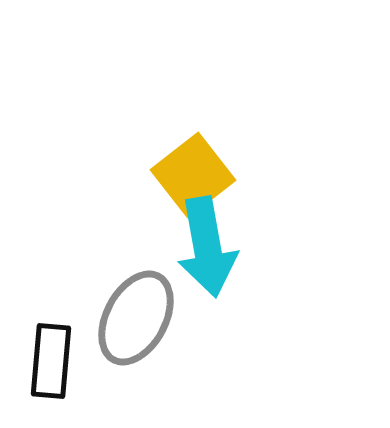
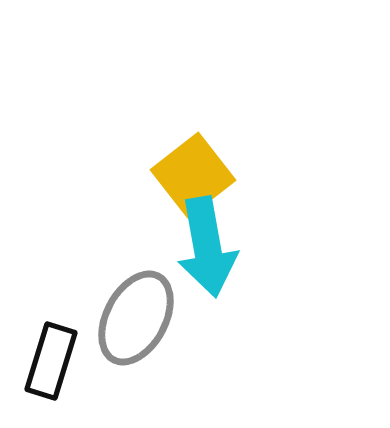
black rectangle: rotated 12 degrees clockwise
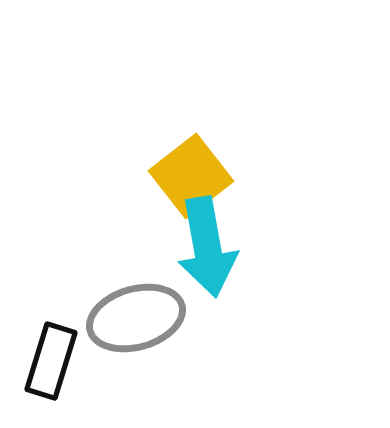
yellow square: moved 2 px left, 1 px down
gray ellipse: rotated 46 degrees clockwise
